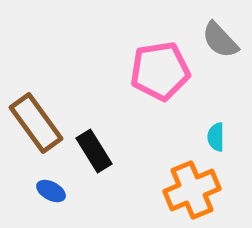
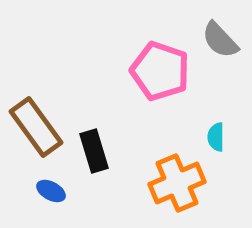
pink pentagon: rotated 28 degrees clockwise
brown rectangle: moved 4 px down
black rectangle: rotated 15 degrees clockwise
orange cross: moved 15 px left, 7 px up
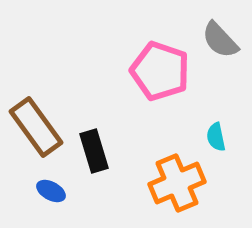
cyan semicircle: rotated 12 degrees counterclockwise
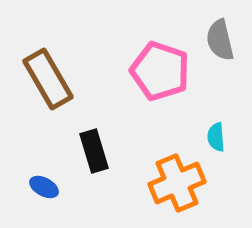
gray semicircle: rotated 30 degrees clockwise
brown rectangle: moved 12 px right, 48 px up; rotated 6 degrees clockwise
cyan semicircle: rotated 8 degrees clockwise
blue ellipse: moved 7 px left, 4 px up
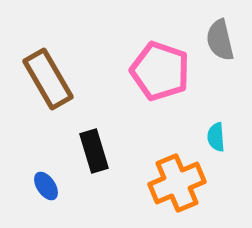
blue ellipse: moved 2 px right, 1 px up; rotated 28 degrees clockwise
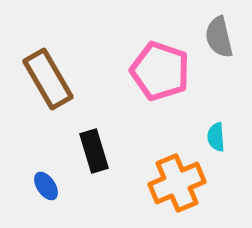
gray semicircle: moved 1 px left, 3 px up
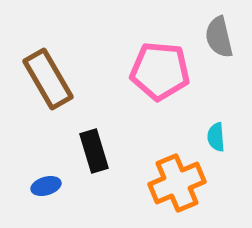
pink pentagon: rotated 14 degrees counterclockwise
blue ellipse: rotated 72 degrees counterclockwise
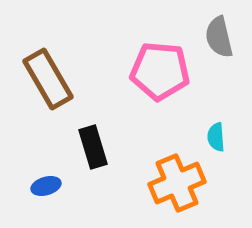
black rectangle: moved 1 px left, 4 px up
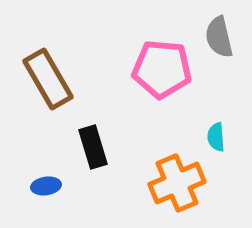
pink pentagon: moved 2 px right, 2 px up
blue ellipse: rotated 8 degrees clockwise
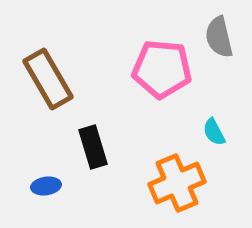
cyan semicircle: moved 2 px left, 5 px up; rotated 24 degrees counterclockwise
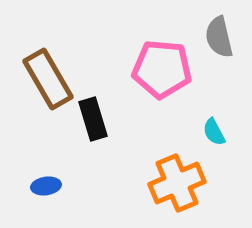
black rectangle: moved 28 px up
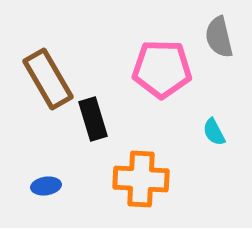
pink pentagon: rotated 4 degrees counterclockwise
orange cross: moved 36 px left, 4 px up; rotated 26 degrees clockwise
